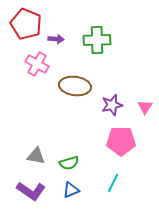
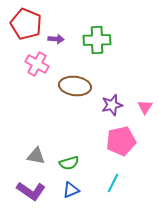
pink pentagon: rotated 12 degrees counterclockwise
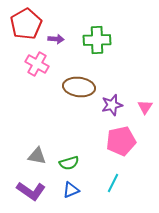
red pentagon: rotated 20 degrees clockwise
brown ellipse: moved 4 px right, 1 px down
gray triangle: moved 1 px right
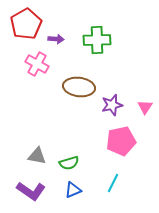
blue triangle: moved 2 px right
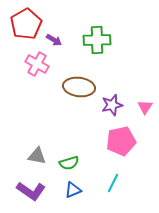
purple arrow: moved 2 px left, 1 px down; rotated 28 degrees clockwise
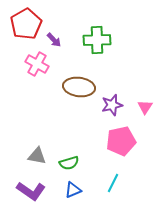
purple arrow: rotated 14 degrees clockwise
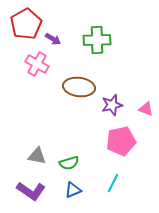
purple arrow: moved 1 px left, 1 px up; rotated 14 degrees counterclockwise
pink triangle: moved 1 px right, 2 px down; rotated 42 degrees counterclockwise
